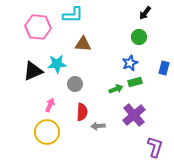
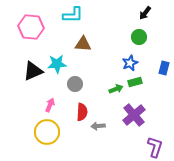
pink hexagon: moved 7 px left
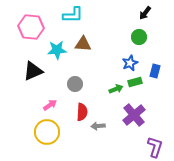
cyan star: moved 14 px up
blue rectangle: moved 9 px left, 3 px down
pink arrow: rotated 32 degrees clockwise
